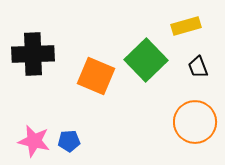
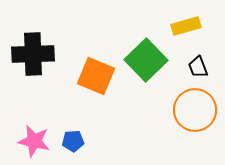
orange circle: moved 12 px up
blue pentagon: moved 4 px right
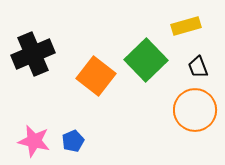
black cross: rotated 21 degrees counterclockwise
orange square: rotated 15 degrees clockwise
blue pentagon: rotated 20 degrees counterclockwise
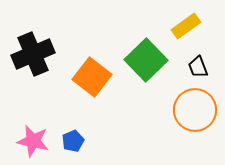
yellow rectangle: rotated 20 degrees counterclockwise
orange square: moved 4 px left, 1 px down
pink star: moved 1 px left
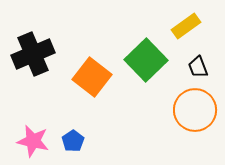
blue pentagon: rotated 10 degrees counterclockwise
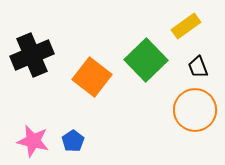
black cross: moved 1 px left, 1 px down
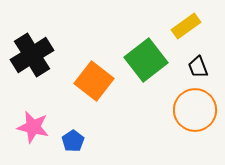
black cross: rotated 9 degrees counterclockwise
green square: rotated 6 degrees clockwise
orange square: moved 2 px right, 4 px down
pink star: moved 14 px up
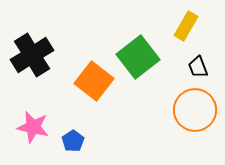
yellow rectangle: rotated 24 degrees counterclockwise
green square: moved 8 px left, 3 px up
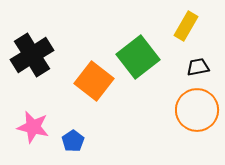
black trapezoid: rotated 100 degrees clockwise
orange circle: moved 2 px right
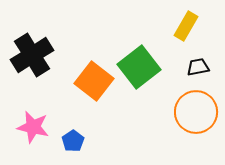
green square: moved 1 px right, 10 px down
orange circle: moved 1 px left, 2 px down
